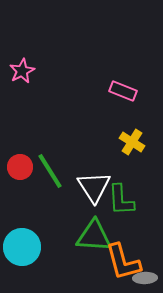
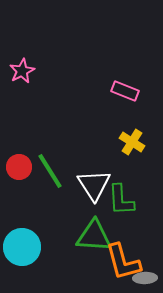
pink rectangle: moved 2 px right
red circle: moved 1 px left
white triangle: moved 2 px up
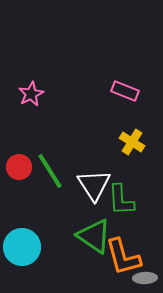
pink star: moved 9 px right, 23 px down
green triangle: rotated 30 degrees clockwise
orange L-shape: moved 5 px up
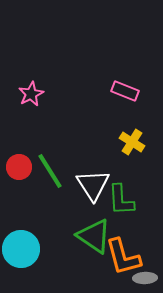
white triangle: moved 1 px left
cyan circle: moved 1 px left, 2 px down
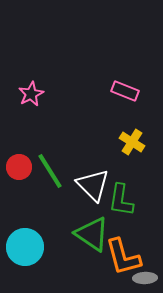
white triangle: rotated 12 degrees counterclockwise
green L-shape: rotated 12 degrees clockwise
green triangle: moved 2 px left, 2 px up
cyan circle: moved 4 px right, 2 px up
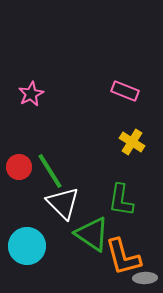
white triangle: moved 30 px left, 18 px down
cyan circle: moved 2 px right, 1 px up
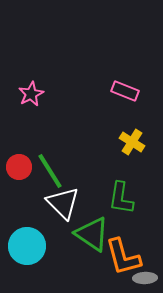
green L-shape: moved 2 px up
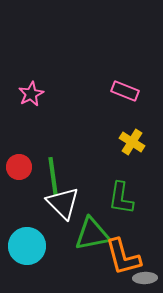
green line: moved 3 px right, 5 px down; rotated 24 degrees clockwise
green triangle: rotated 45 degrees counterclockwise
